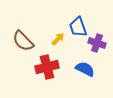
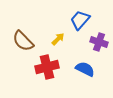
blue trapezoid: moved 2 px right, 7 px up; rotated 60 degrees clockwise
purple cross: moved 2 px right, 1 px up
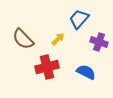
blue trapezoid: moved 1 px left, 1 px up
brown semicircle: moved 2 px up
blue semicircle: moved 1 px right, 3 px down
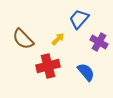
purple cross: rotated 12 degrees clockwise
red cross: moved 1 px right, 1 px up
blue semicircle: rotated 24 degrees clockwise
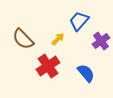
blue trapezoid: moved 2 px down
purple cross: moved 2 px right, 1 px up; rotated 24 degrees clockwise
red cross: rotated 20 degrees counterclockwise
blue semicircle: moved 1 px down
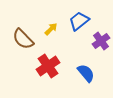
blue trapezoid: rotated 10 degrees clockwise
yellow arrow: moved 7 px left, 10 px up
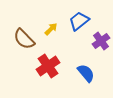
brown semicircle: moved 1 px right
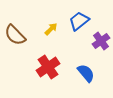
brown semicircle: moved 9 px left, 4 px up
red cross: moved 1 px down
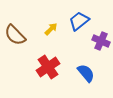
purple cross: rotated 30 degrees counterclockwise
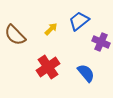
purple cross: moved 1 px down
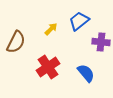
brown semicircle: moved 1 px right, 7 px down; rotated 110 degrees counterclockwise
purple cross: rotated 18 degrees counterclockwise
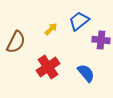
purple cross: moved 2 px up
